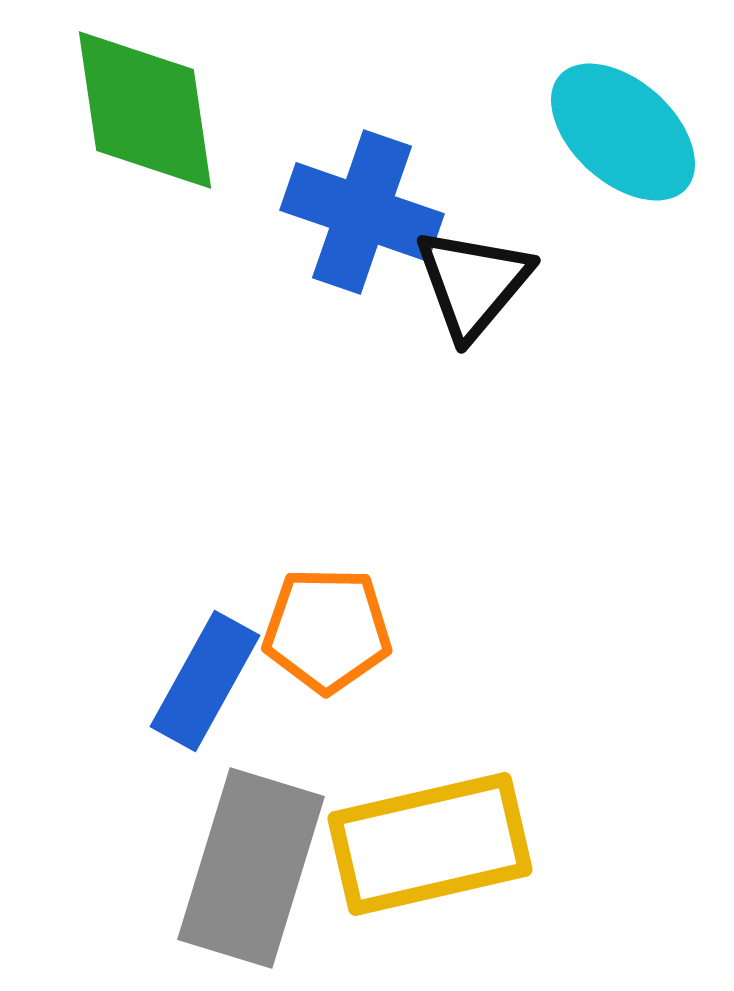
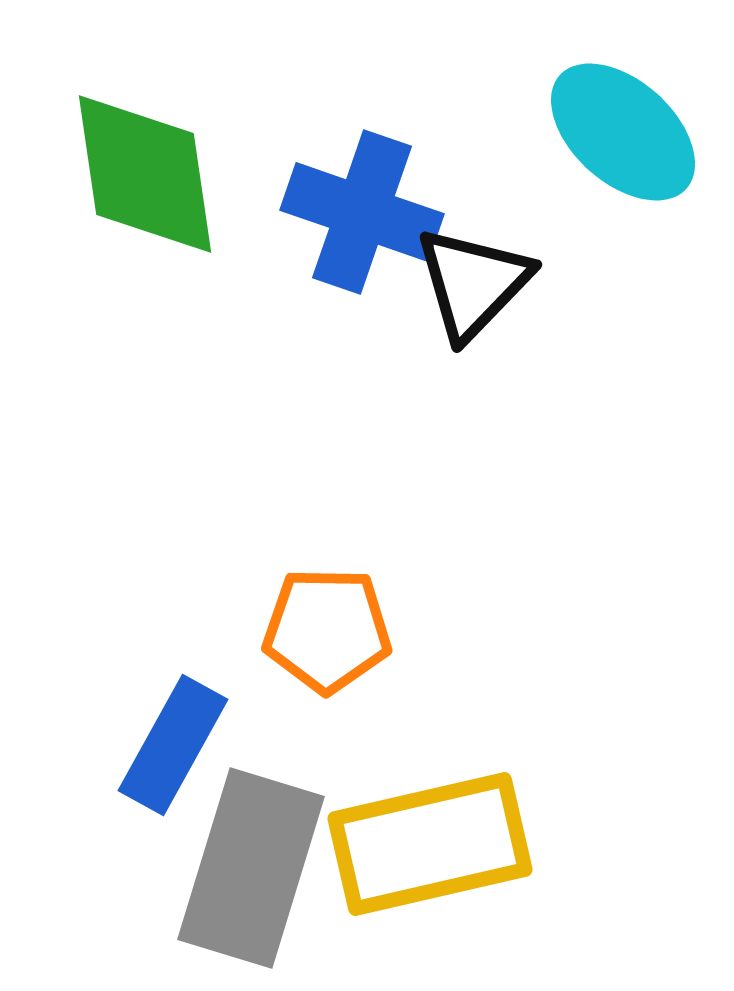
green diamond: moved 64 px down
black triangle: rotated 4 degrees clockwise
blue rectangle: moved 32 px left, 64 px down
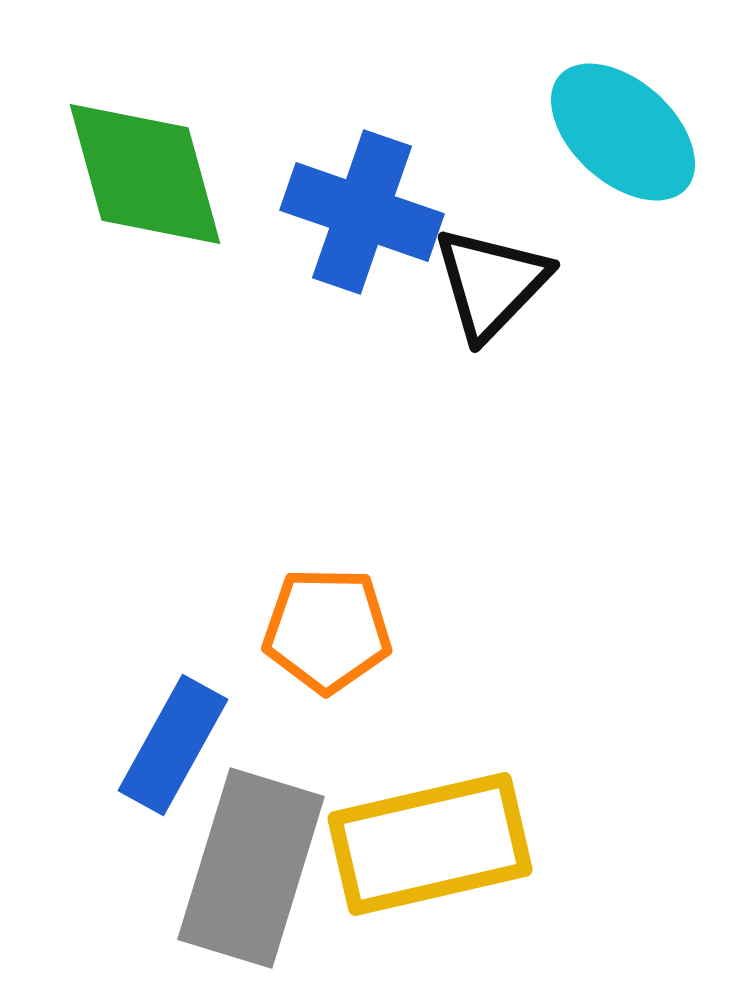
green diamond: rotated 7 degrees counterclockwise
black triangle: moved 18 px right
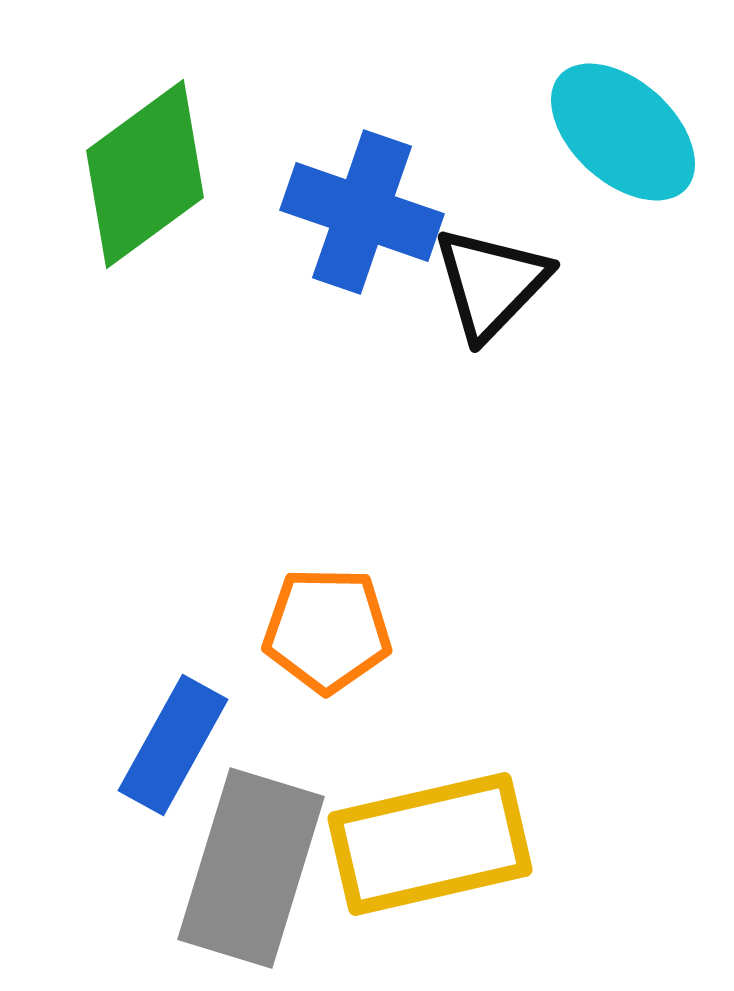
green diamond: rotated 69 degrees clockwise
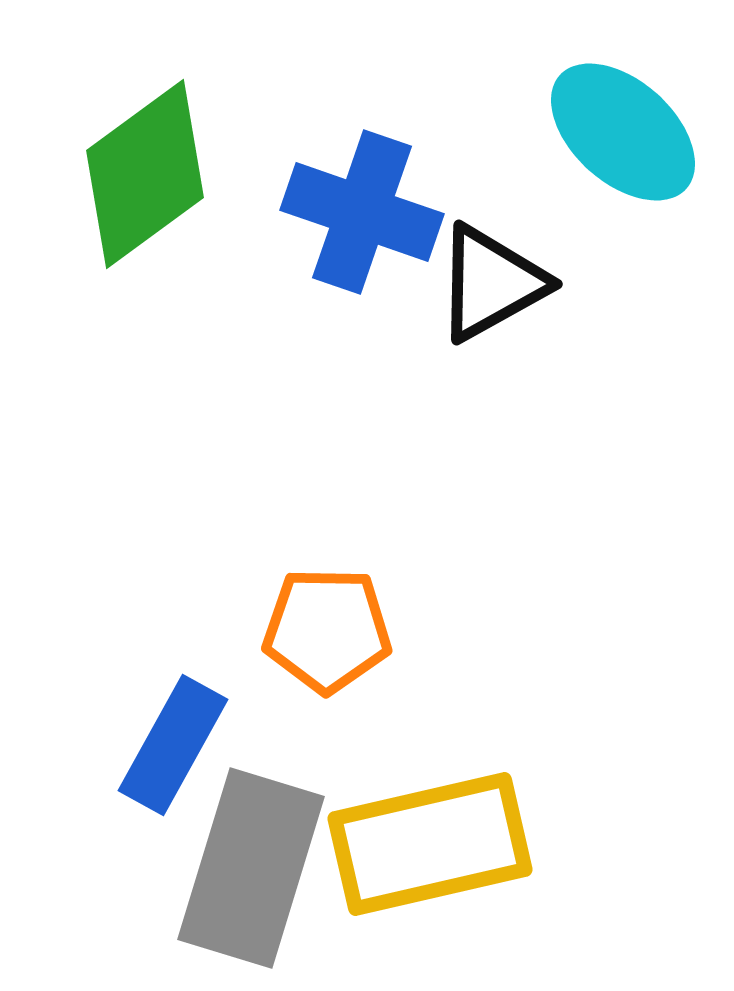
black triangle: rotated 17 degrees clockwise
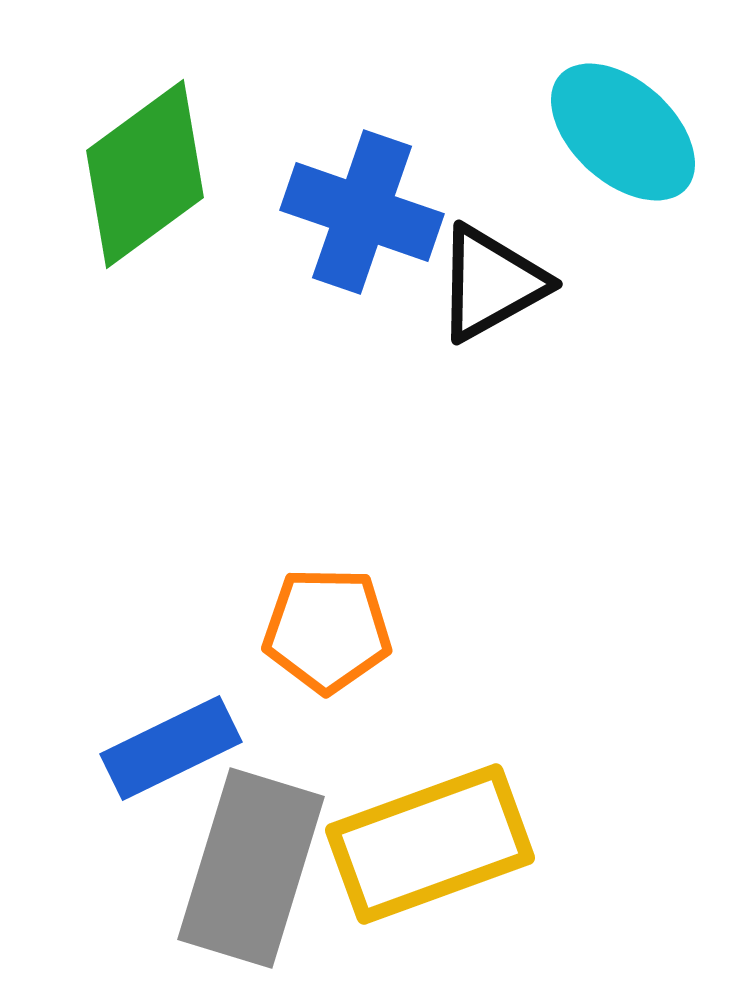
blue rectangle: moved 2 px left, 3 px down; rotated 35 degrees clockwise
yellow rectangle: rotated 7 degrees counterclockwise
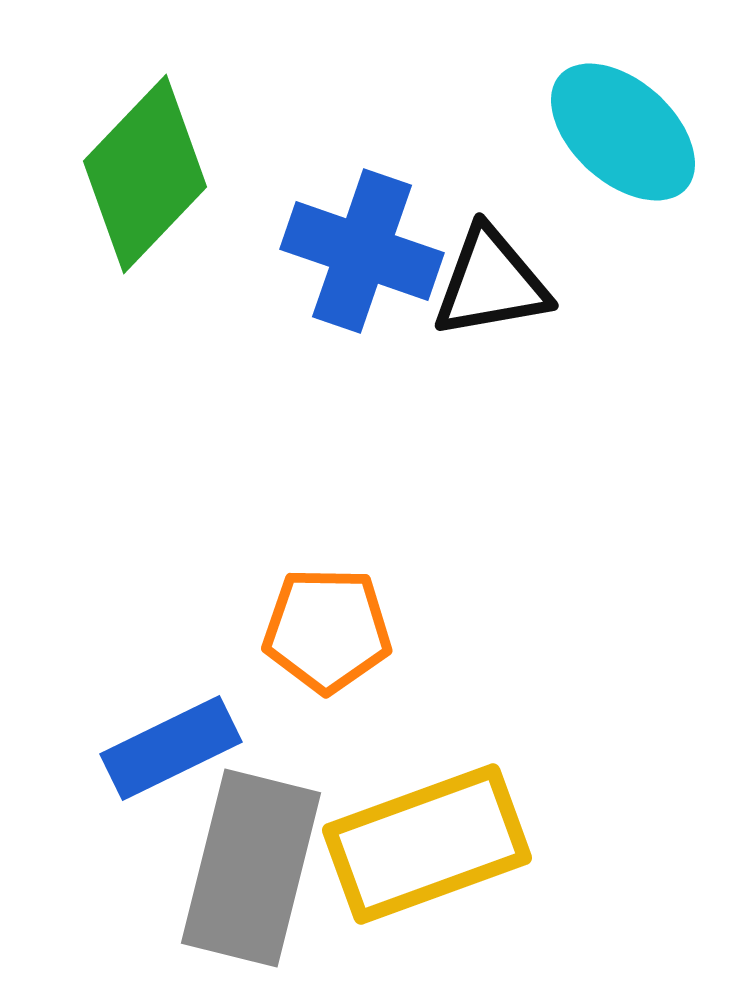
green diamond: rotated 10 degrees counterclockwise
blue cross: moved 39 px down
black triangle: rotated 19 degrees clockwise
yellow rectangle: moved 3 px left
gray rectangle: rotated 3 degrees counterclockwise
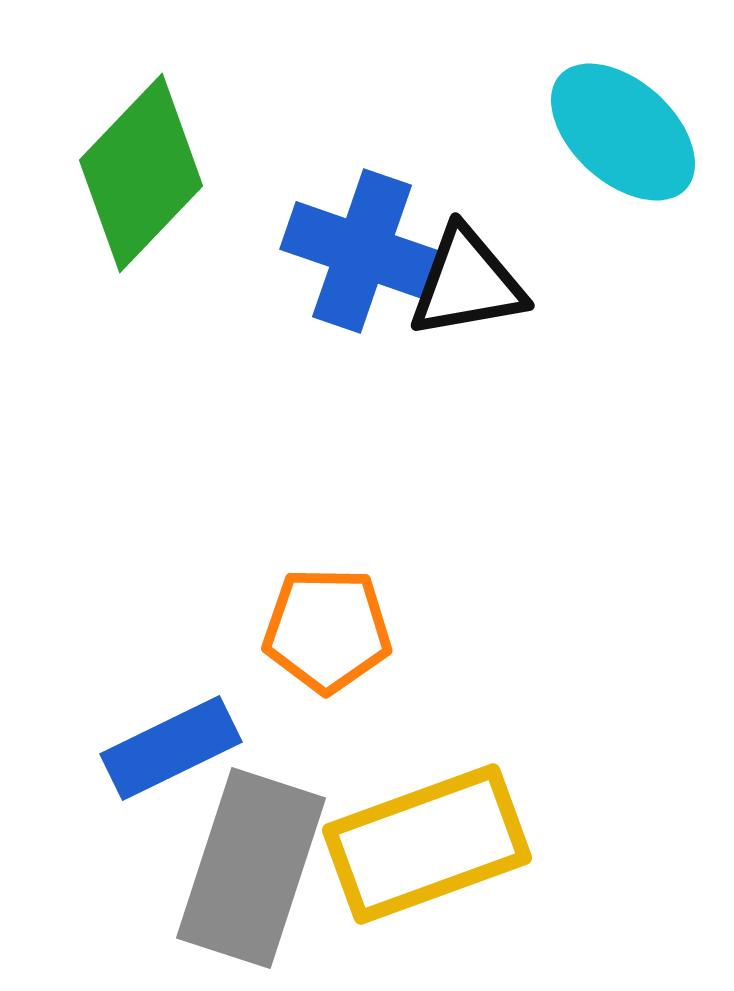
green diamond: moved 4 px left, 1 px up
black triangle: moved 24 px left
gray rectangle: rotated 4 degrees clockwise
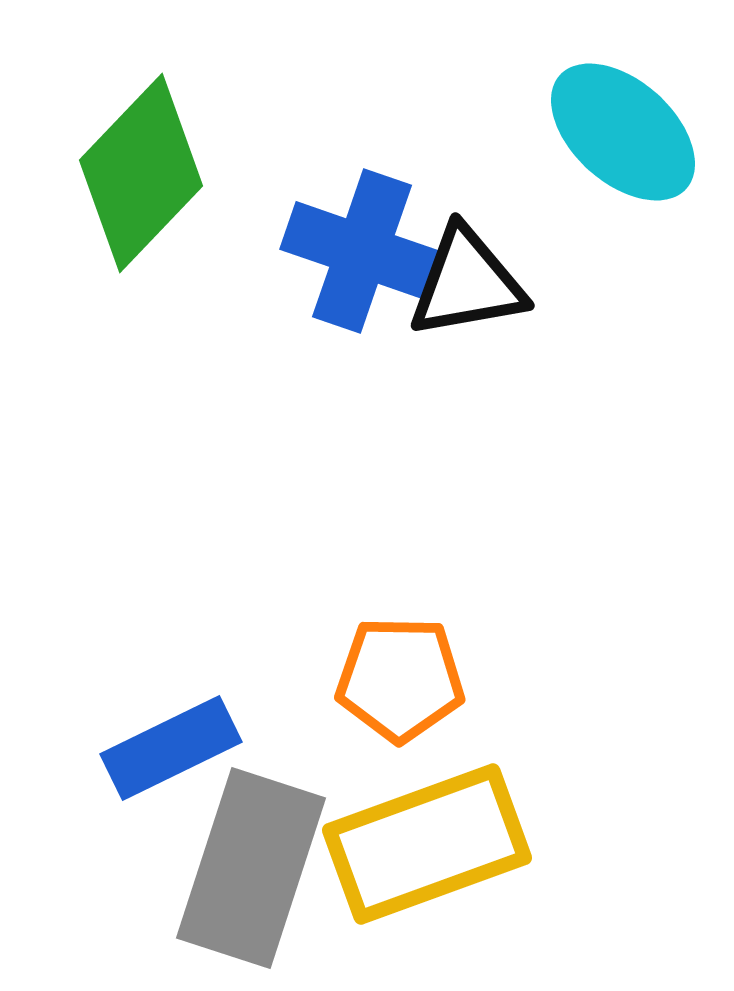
orange pentagon: moved 73 px right, 49 px down
